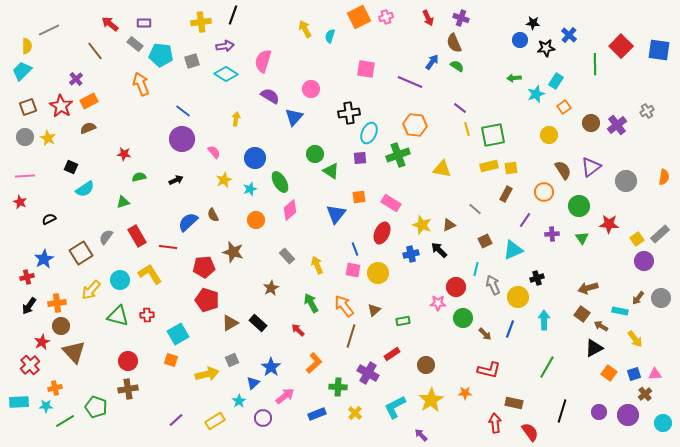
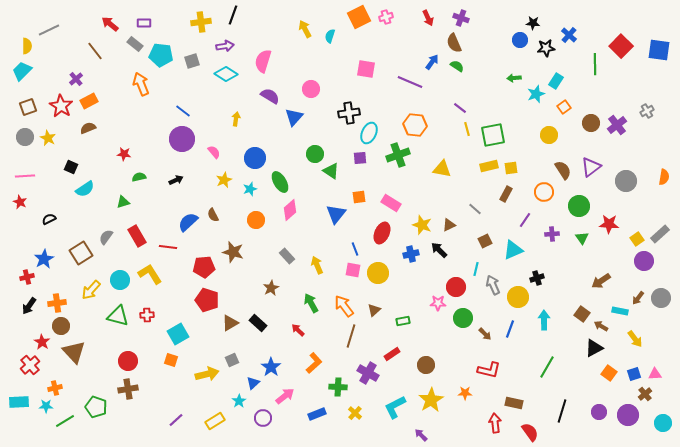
brown arrow at (588, 288): moved 13 px right, 7 px up; rotated 18 degrees counterclockwise
red star at (42, 342): rotated 14 degrees counterclockwise
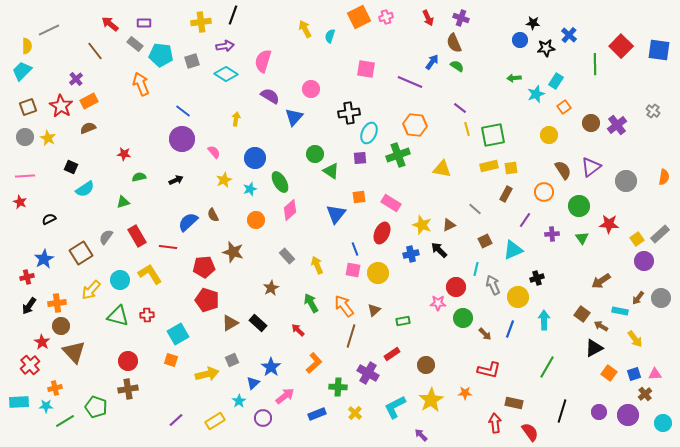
gray cross at (647, 111): moved 6 px right; rotated 24 degrees counterclockwise
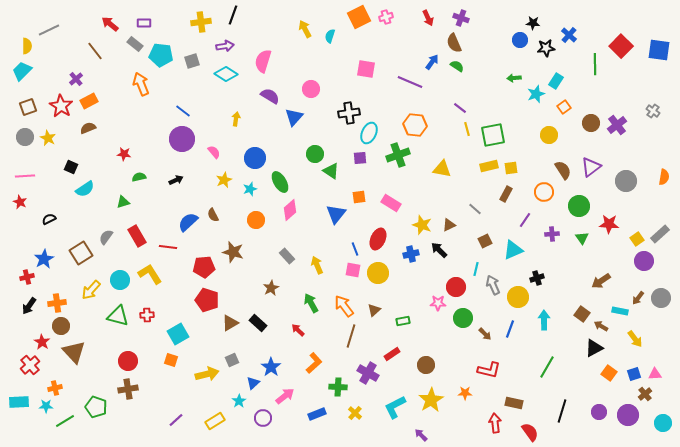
red ellipse at (382, 233): moved 4 px left, 6 px down
